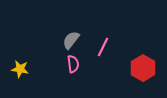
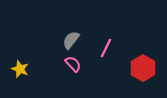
pink line: moved 3 px right, 1 px down
pink semicircle: rotated 36 degrees counterclockwise
yellow star: rotated 12 degrees clockwise
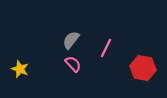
red hexagon: rotated 20 degrees counterclockwise
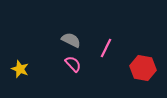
gray semicircle: rotated 78 degrees clockwise
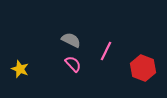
pink line: moved 3 px down
red hexagon: rotated 10 degrees clockwise
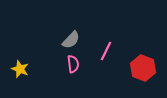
gray semicircle: rotated 108 degrees clockwise
pink semicircle: rotated 36 degrees clockwise
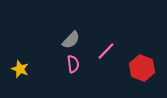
pink line: rotated 18 degrees clockwise
red hexagon: moved 1 px left
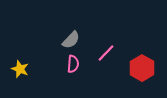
pink line: moved 2 px down
pink semicircle: rotated 12 degrees clockwise
red hexagon: rotated 10 degrees clockwise
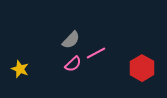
pink line: moved 10 px left; rotated 18 degrees clockwise
pink semicircle: rotated 42 degrees clockwise
